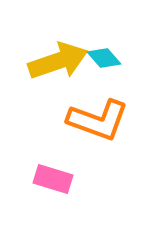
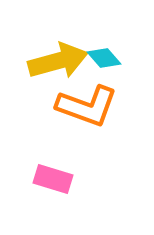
yellow arrow: rotated 4 degrees clockwise
orange L-shape: moved 11 px left, 14 px up
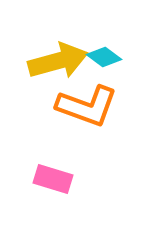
cyan diamond: moved 1 px up; rotated 12 degrees counterclockwise
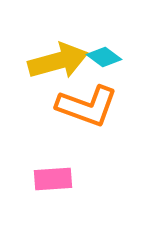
pink rectangle: rotated 21 degrees counterclockwise
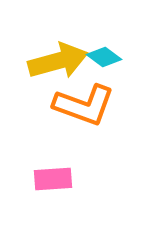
orange L-shape: moved 3 px left, 1 px up
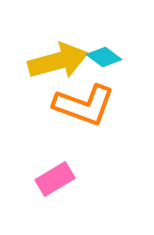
pink rectangle: moved 2 px right; rotated 27 degrees counterclockwise
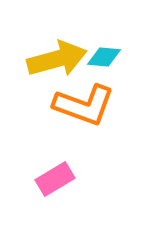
cyan diamond: rotated 32 degrees counterclockwise
yellow arrow: moved 1 px left, 2 px up
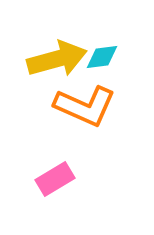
cyan diamond: moved 2 px left; rotated 12 degrees counterclockwise
orange L-shape: moved 1 px right, 1 px down; rotated 4 degrees clockwise
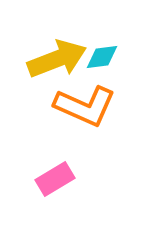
yellow arrow: rotated 6 degrees counterclockwise
